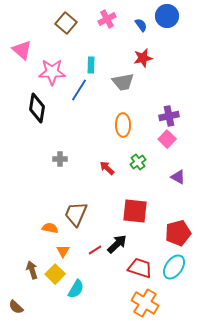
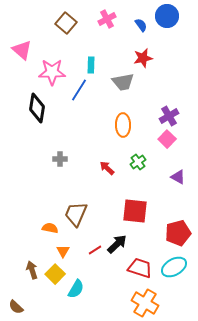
purple cross: rotated 18 degrees counterclockwise
cyan ellipse: rotated 25 degrees clockwise
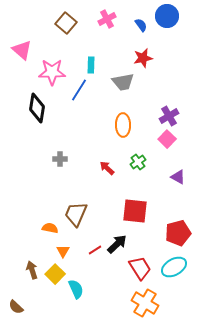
red trapezoid: rotated 40 degrees clockwise
cyan semicircle: rotated 54 degrees counterclockwise
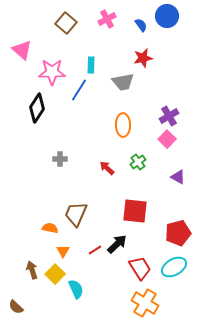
black diamond: rotated 24 degrees clockwise
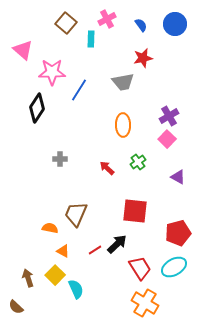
blue circle: moved 8 px right, 8 px down
pink triangle: moved 1 px right
cyan rectangle: moved 26 px up
orange triangle: rotated 32 degrees counterclockwise
brown arrow: moved 4 px left, 8 px down
yellow square: moved 1 px down
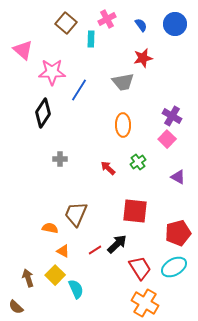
black diamond: moved 6 px right, 5 px down
purple cross: moved 3 px right; rotated 30 degrees counterclockwise
red arrow: moved 1 px right
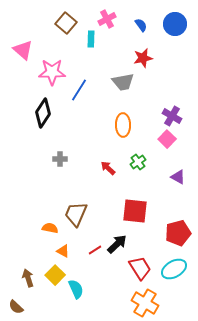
cyan ellipse: moved 2 px down
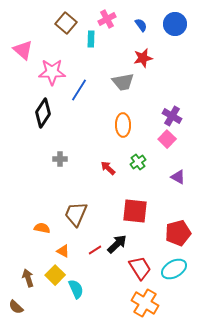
orange semicircle: moved 8 px left
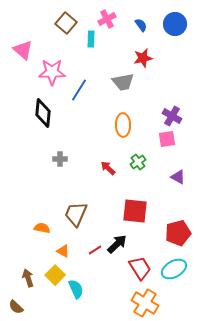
black diamond: rotated 28 degrees counterclockwise
pink square: rotated 36 degrees clockwise
